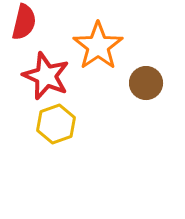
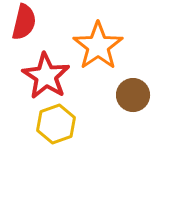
red star: rotated 9 degrees clockwise
brown circle: moved 13 px left, 12 px down
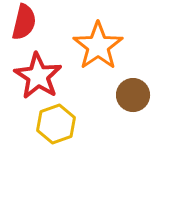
red star: moved 8 px left
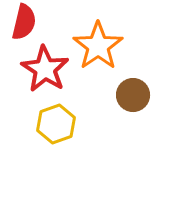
red star: moved 7 px right, 7 px up
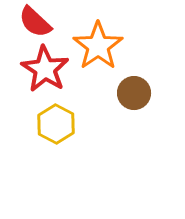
red semicircle: moved 11 px right; rotated 120 degrees clockwise
brown circle: moved 1 px right, 2 px up
yellow hexagon: rotated 12 degrees counterclockwise
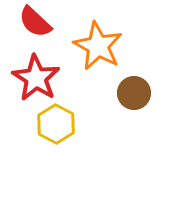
orange star: rotated 9 degrees counterclockwise
red star: moved 9 px left, 9 px down
